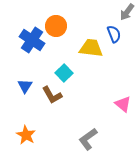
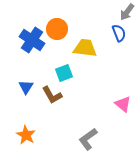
orange circle: moved 1 px right, 3 px down
blue semicircle: moved 5 px right, 1 px up
yellow trapezoid: moved 6 px left
cyan square: rotated 24 degrees clockwise
blue triangle: moved 1 px right, 1 px down
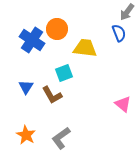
gray L-shape: moved 27 px left, 1 px up
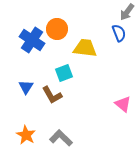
gray L-shape: rotated 80 degrees clockwise
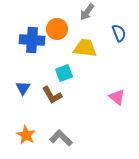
gray arrow: moved 40 px left
blue cross: rotated 30 degrees counterclockwise
blue triangle: moved 3 px left, 1 px down
pink triangle: moved 6 px left, 7 px up
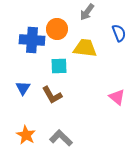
cyan square: moved 5 px left, 7 px up; rotated 18 degrees clockwise
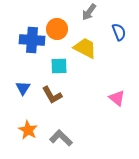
gray arrow: moved 2 px right
blue semicircle: moved 1 px up
yellow trapezoid: rotated 20 degrees clockwise
pink triangle: moved 1 px down
orange star: moved 2 px right, 5 px up
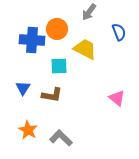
yellow trapezoid: moved 1 px down
brown L-shape: rotated 50 degrees counterclockwise
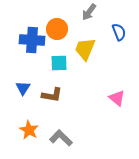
yellow trapezoid: rotated 95 degrees counterclockwise
cyan square: moved 3 px up
orange star: moved 1 px right
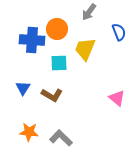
brown L-shape: rotated 20 degrees clockwise
orange star: moved 2 px down; rotated 24 degrees counterclockwise
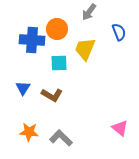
pink triangle: moved 3 px right, 30 px down
